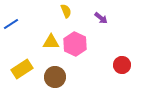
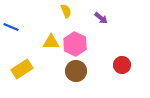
blue line: moved 3 px down; rotated 56 degrees clockwise
brown circle: moved 21 px right, 6 px up
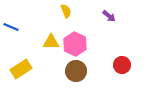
purple arrow: moved 8 px right, 2 px up
yellow rectangle: moved 1 px left
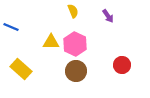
yellow semicircle: moved 7 px right
purple arrow: moved 1 px left; rotated 16 degrees clockwise
yellow rectangle: rotated 75 degrees clockwise
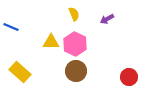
yellow semicircle: moved 1 px right, 3 px down
purple arrow: moved 1 px left, 3 px down; rotated 96 degrees clockwise
red circle: moved 7 px right, 12 px down
yellow rectangle: moved 1 px left, 3 px down
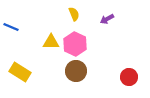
yellow rectangle: rotated 10 degrees counterclockwise
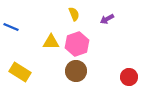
pink hexagon: moved 2 px right; rotated 15 degrees clockwise
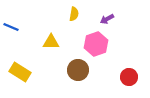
yellow semicircle: rotated 32 degrees clockwise
pink hexagon: moved 19 px right
brown circle: moved 2 px right, 1 px up
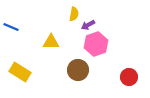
purple arrow: moved 19 px left, 6 px down
